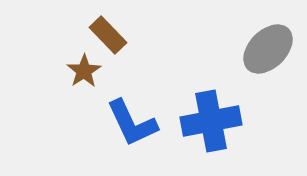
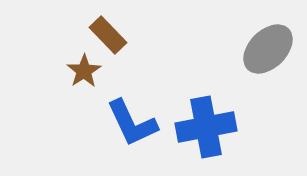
blue cross: moved 5 px left, 6 px down
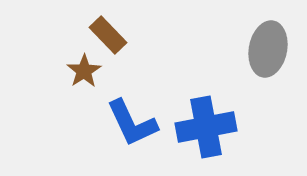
gray ellipse: rotated 34 degrees counterclockwise
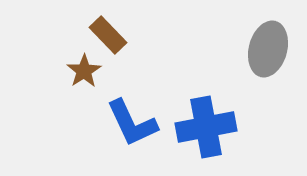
gray ellipse: rotated 4 degrees clockwise
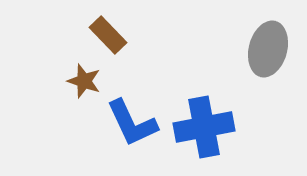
brown star: moved 10 px down; rotated 20 degrees counterclockwise
blue cross: moved 2 px left
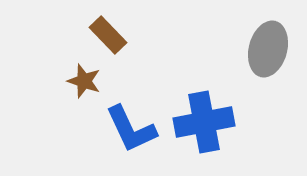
blue L-shape: moved 1 px left, 6 px down
blue cross: moved 5 px up
